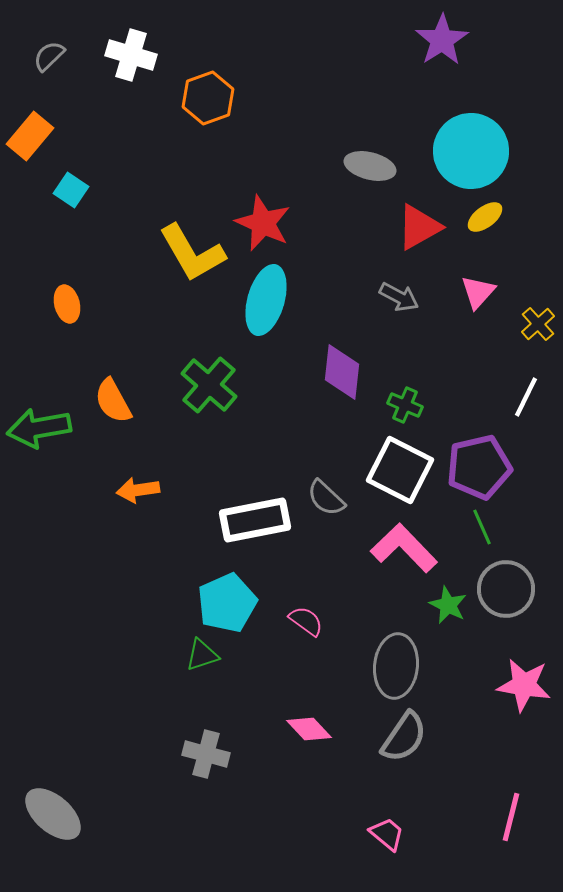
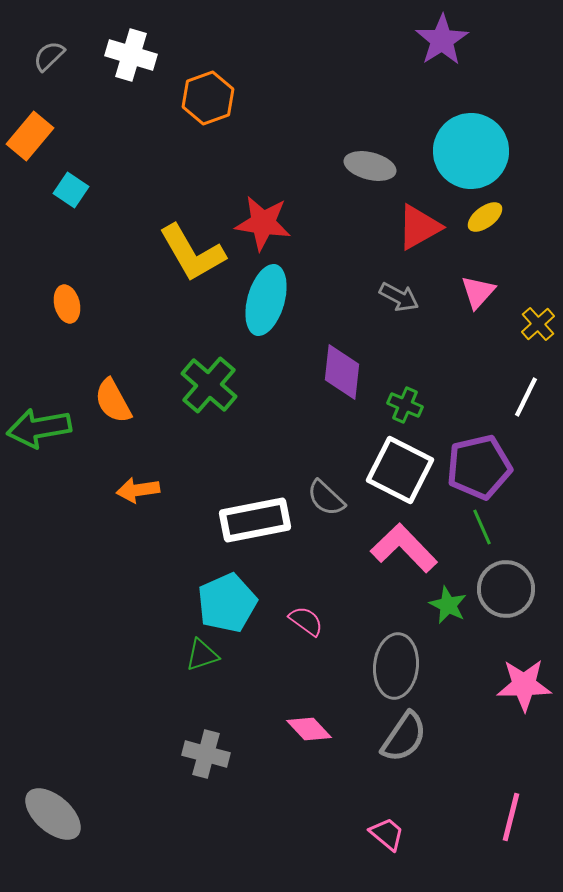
red star at (263, 223): rotated 16 degrees counterclockwise
pink star at (524, 685): rotated 10 degrees counterclockwise
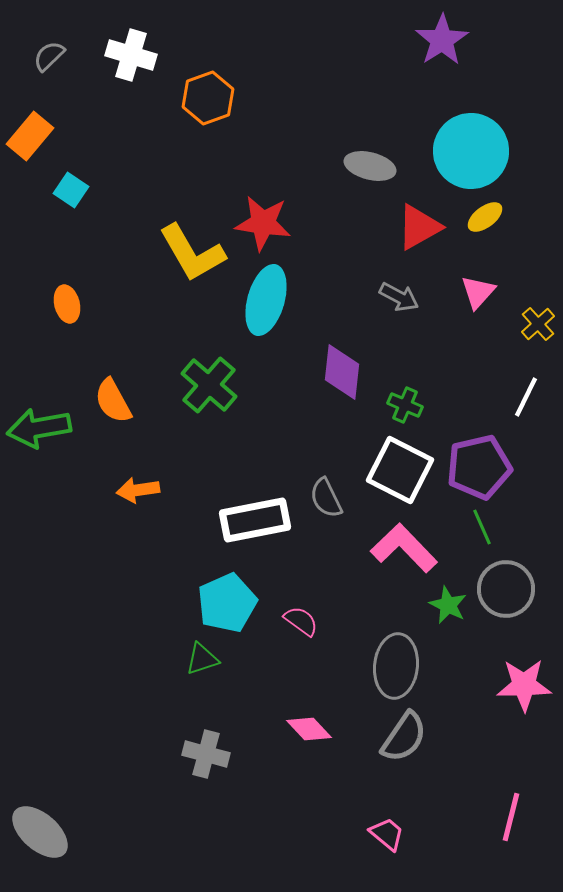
gray semicircle at (326, 498): rotated 21 degrees clockwise
pink semicircle at (306, 621): moved 5 px left
green triangle at (202, 655): moved 4 px down
gray ellipse at (53, 814): moved 13 px left, 18 px down
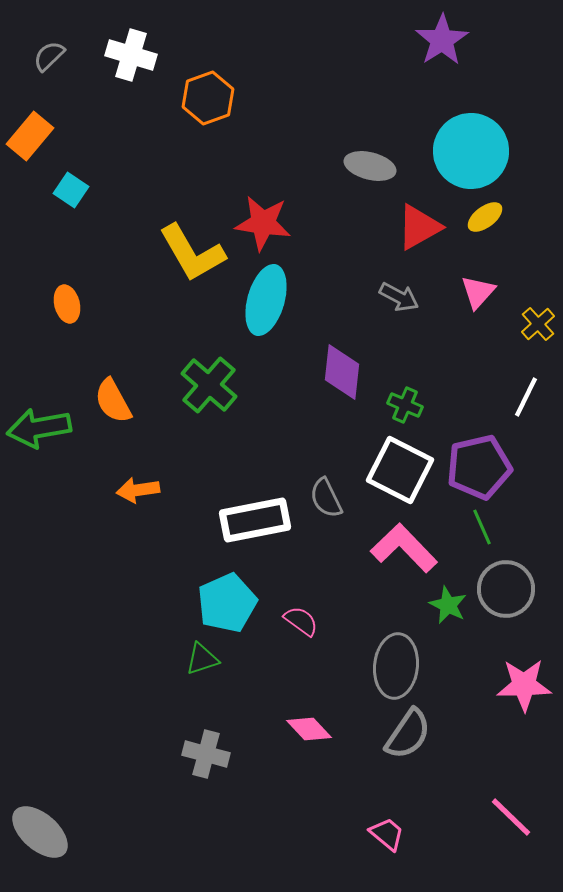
gray semicircle at (404, 737): moved 4 px right, 3 px up
pink line at (511, 817): rotated 60 degrees counterclockwise
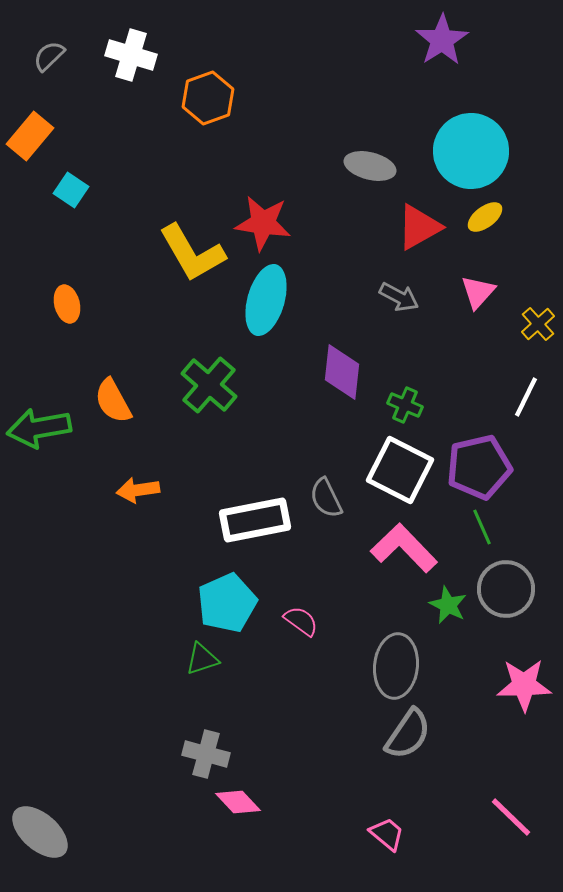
pink diamond at (309, 729): moved 71 px left, 73 px down
